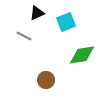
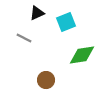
gray line: moved 2 px down
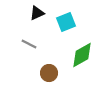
gray line: moved 5 px right, 6 px down
green diamond: rotated 20 degrees counterclockwise
brown circle: moved 3 px right, 7 px up
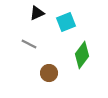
green diamond: rotated 24 degrees counterclockwise
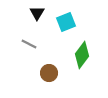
black triangle: rotated 35 degrees counterclockwise
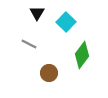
cyan square: rotated 24 degrees counterclockwise
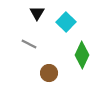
green diamond: rotated 12 degrees counterclockwise
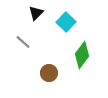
black triangle: moved 1 px left; rotated 14 degrees clockwise
gray line: moved 6 px left, 2 px up; rotated 14 degrees clockwise
green diamond: rotated 12 degrees clockwise
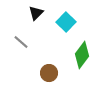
gray line: moved 2 px left
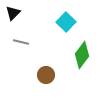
black triangle: moved 23 px left
gray line: rotated 28 degrees counterclockwise
brown circle: moved 3 px left, 2 px down
